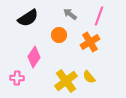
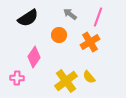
pink line: moved 1 px left, 1 px down
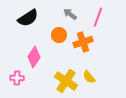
orange cross: moved 7 px left; rotated 12 degrees clockwise
yellow cross: rotated 20 degrees counterclockwise
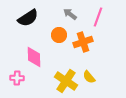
pink diamond: rotated 35 degrees counterclockwise
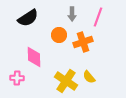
gray arrow: moved 2 px right; rotated 128 degrees counterclockwise
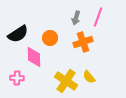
gray arrow: moved 4 px right, 4 px down; rotated 16 degrees clockwise
black semicircle: moved 10 px left, 16 px down
orange circle: moved 9 px left, 3 px down
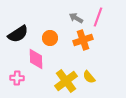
gray arrow: rotated 104 degrees clockwise
orange cross: moved 2 px up
pink diamond: moved 2 px right, 2 px down
yellow cross: rotated 20 degrees clockwise
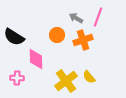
black semicircle: moved 4 px left, 3 px down; rotated 65 degrees clockwise
orange circle: moved 7 px right, 3 px up
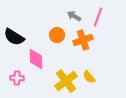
gray arrow: moved 2 px left, 2 px up
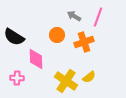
orange cross: moved 1 px right, 2 px down
yellow semicircle: rotated 88 degrees counterclockwise
yellow cross: rotated 20 degrees counterclockwise
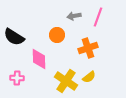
gray arrow: rotated 40 degrees counterclockwise
orange cross: moved 4 px right, 6 px down
pink diamond: moved 3 px right
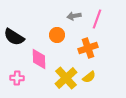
pink line: moved 1 px left, 2 px down
yellow cross: moved 3 px up; rotated 15 degrees clockwise
